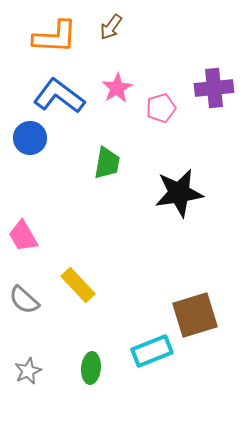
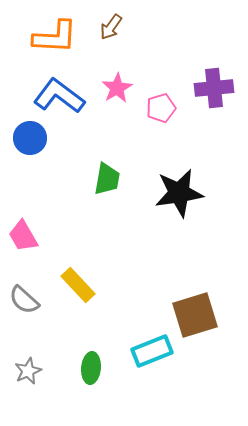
green trapezoid: moved 16 px down
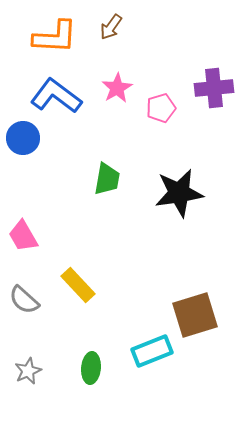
blue L-shape: moved 3 px left
blue circle: moved 7 px left
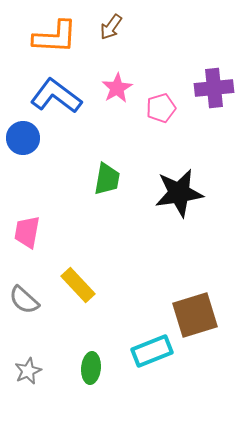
pink trapezoid: moved 4 px right, 4 px up; rotated 40 degrees clockwise
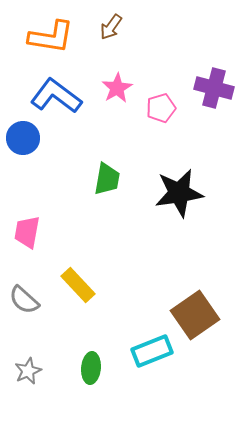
orange L-shape: moved 4 px left; rotated 6 degrees clockwise
purple cross: rotated 21 degrees clockwise
brown square: rotated 18 degrees counterclockwise
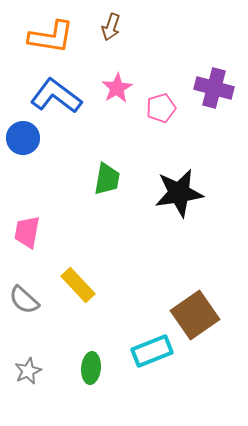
brown arrow: rotated 16 degrees counterclockwise
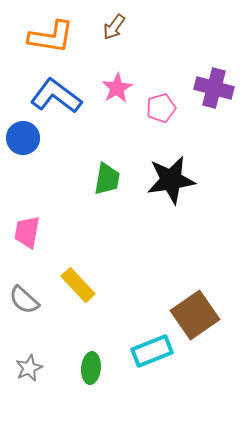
brown arrow: moved 3 px right; rotated 16 degrees clockwise
black star: moved 8 px left, 13 px up
gray star: moved 1 px right, 3 px up
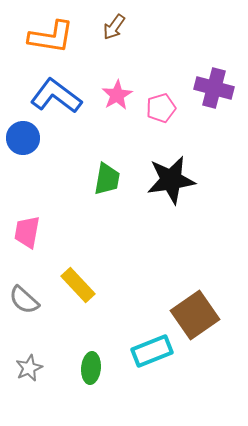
pink star: moved 7 px down
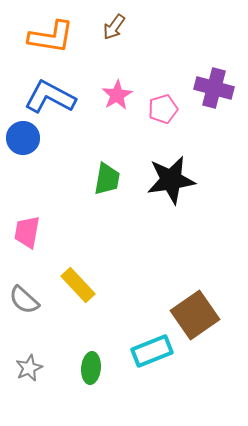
blue L-shape: moved 6 px left, 1 px down; rotated 9 degrees counterclockwise
pink pentagon: moved 2 px right, 1 px down
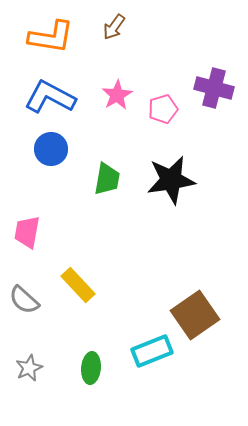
blue circle: moved 28 px right, 11 px down
